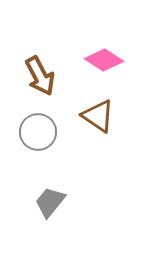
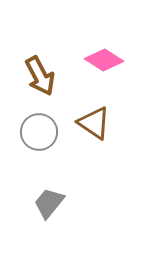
brown triangle: moved 4 px left, 7 px down
gray circle: moved 1 px right
gray trapezoid: moved 1 px left, 1 px down
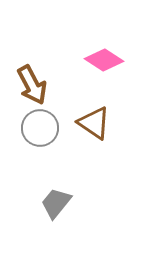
brown arrow: moved 8 px left, 9 px down
gray circle: moved 1 px right, 4 px up
gray trapezoid: moved 7 px right
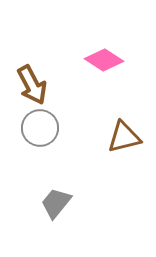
brown triangle: moved 30 px right, 14 px down; rotated 48 degrees counterclockwise
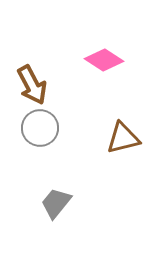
brown triangle: moved 1 px left, 1 px down
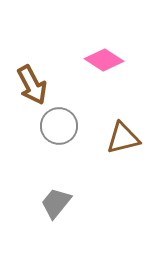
gray circle: moved 19 px right, 2 px up
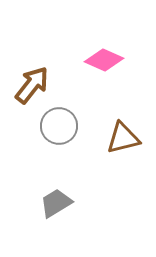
pink diamond: rotated 9 degrees counterclockwise
brown arrow: rotated 114 degrees counterclockwise
gray trapezoid: rotated 20 degrees clockwise
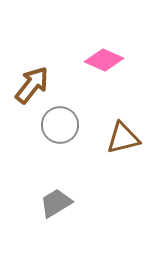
gray circle: moved 1 px right, 1 px up
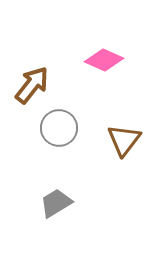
gray circle: moved 1 px left, 3 px down
brown triangle: moved 1 px right, 2 px down; rotated 39 degrees counterclockwise
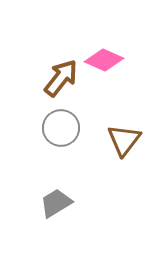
brown arrow: moved 29 px right, 7 px up
gray circle: moved 2 px right
